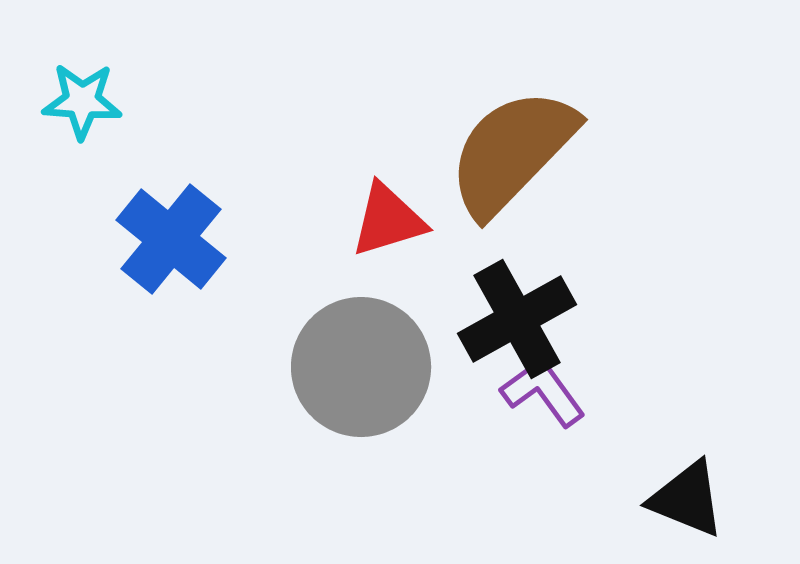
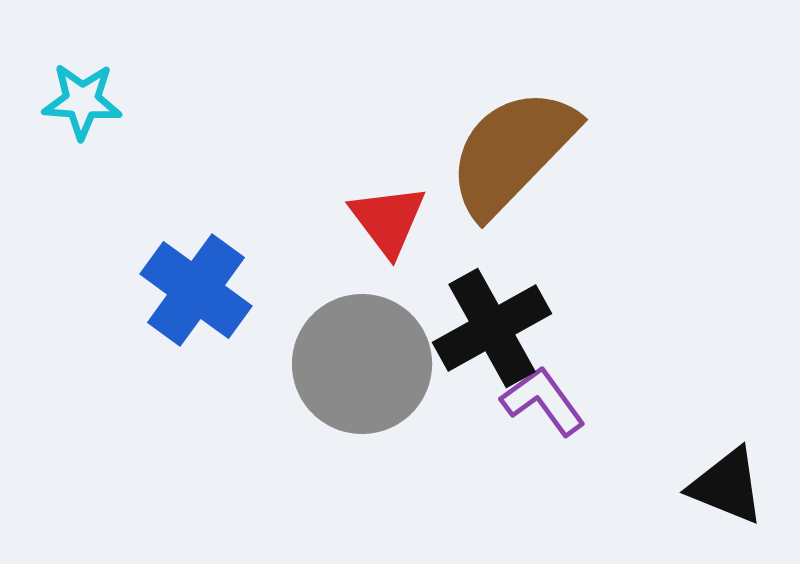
red triangle: rotated 50 degrees counterclockwise
blue cross: moved 25 px right, 51 px down; rotated 3 degrees counterclockwise
black cross: moved 25 px left, 9 px down
gray circle: moved 1 px right, 3 px up
purple L-shape: moved 9 px down
black triangle: moved 40 px right, 13 px up
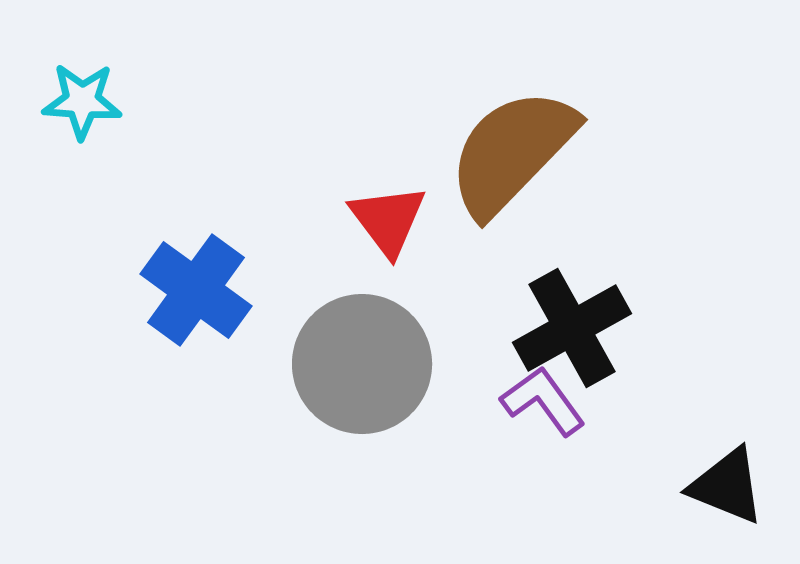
black cross: moved 80 px right
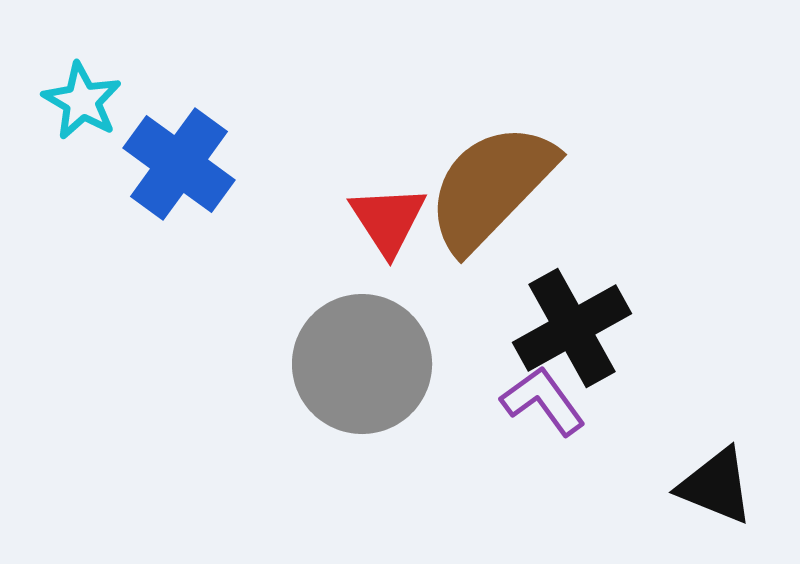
cyan star: rotated 26 degrees clockwise
brown semicircle: moved 21 px left, 35 px down
red triangle: rotated 4 degrees clockwise
blue cross: moved 17 px left, 126 px up
black triangle: moved 11 px left
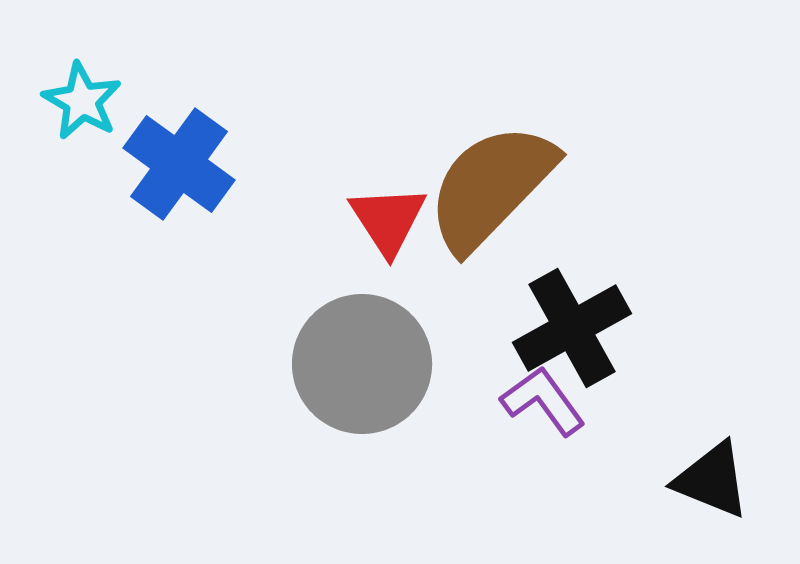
black triangle: moved 4 px left, 6 px up
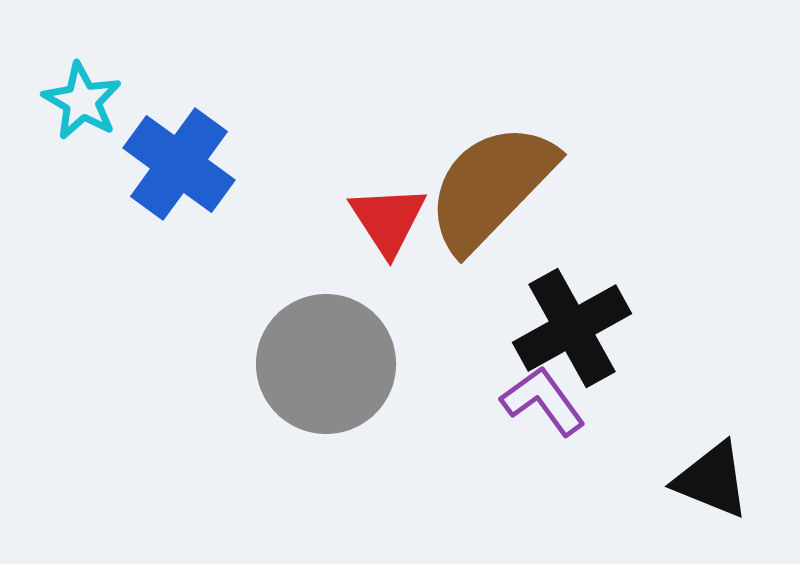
gray circle: moved 36 px left
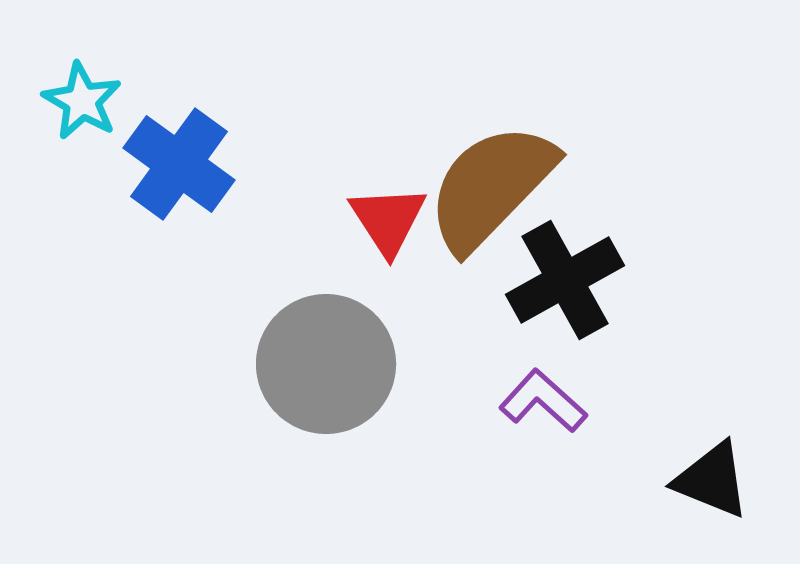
black cross: moved 7 px left, 48 px up
purple L-shape: rotated 12 degrees counterclockwise
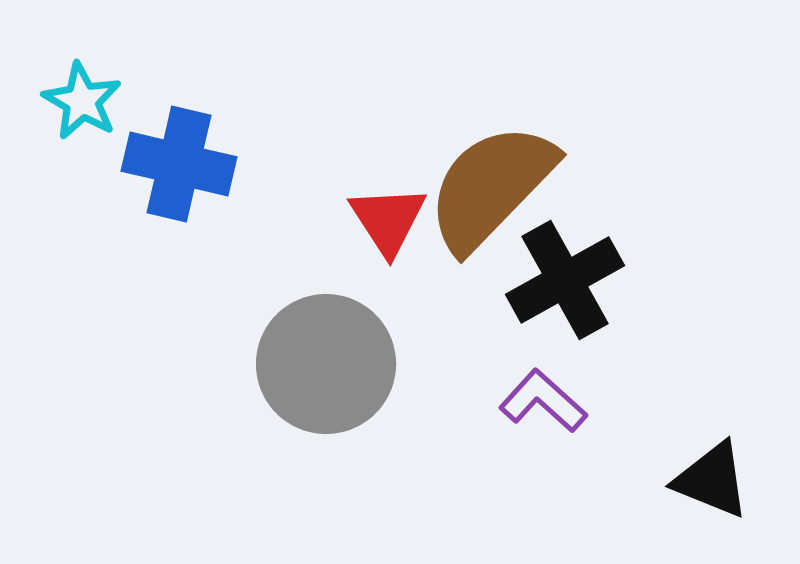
blue cross: rotated 23 degrees counterclockwise
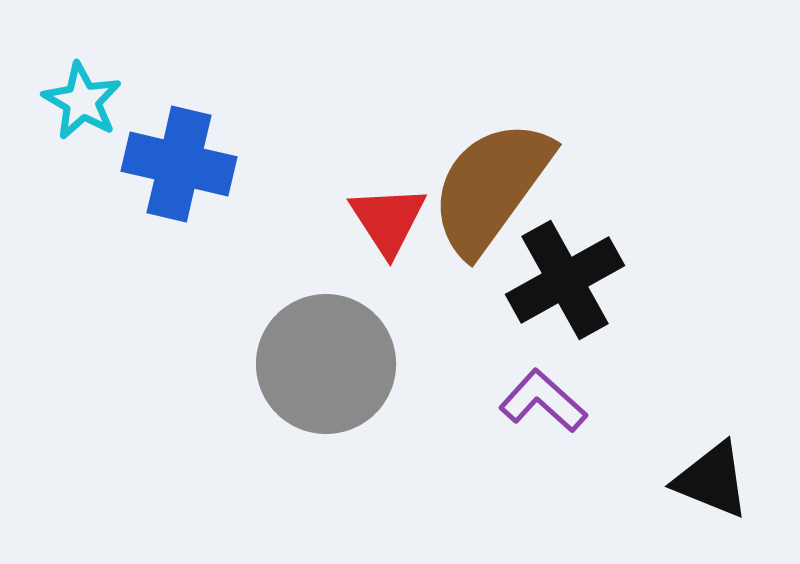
brown semicircle: rotated 8 degrees counterclockwise
